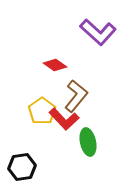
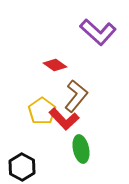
green ellipse: moved 7 px left, 7 px down
black hexagon: rotated 24 degrees counterclockwise
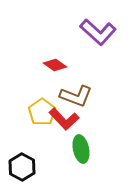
brown L-shape: rotated 72 degrees clockwise
yellow pentagon: moved 1 px down
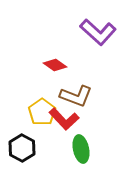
black hexagon: moved 19 px up
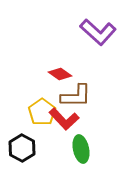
red diamond: moved 5 px right, 9 px down
brown L-shape: rotated 20 degrees counterclockwise
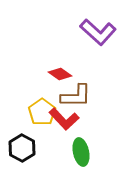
green ellipse: moved 3 px down
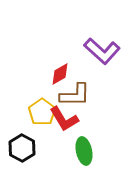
purple L-shape: moved 4 px right, 19 px down
red diamond: rotated 65 degrees counterclockwise
brown L-shape: moved 1 px left, 1 px up
red L-shape: rotated 12 degrees clockwise
green ellipse: moved 3 px right, 1 px up
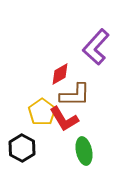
purple L-shape: moved 6 px left, 4 px up; rotated 90 degrees clockwise
